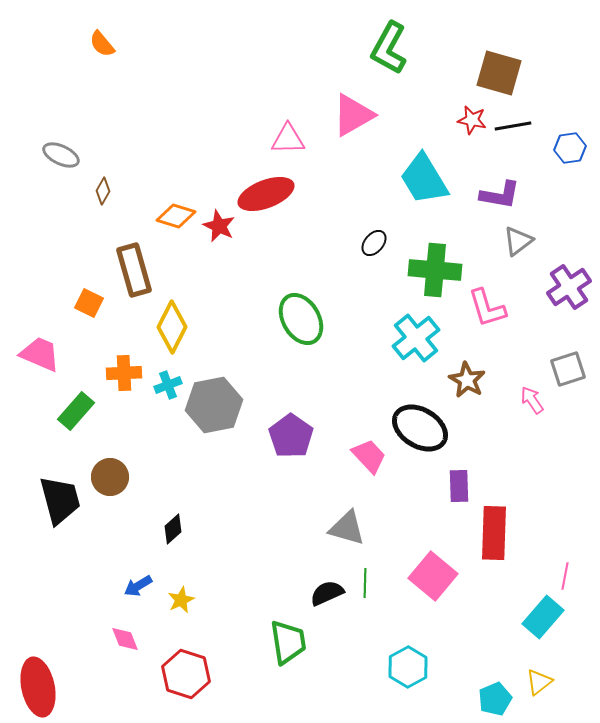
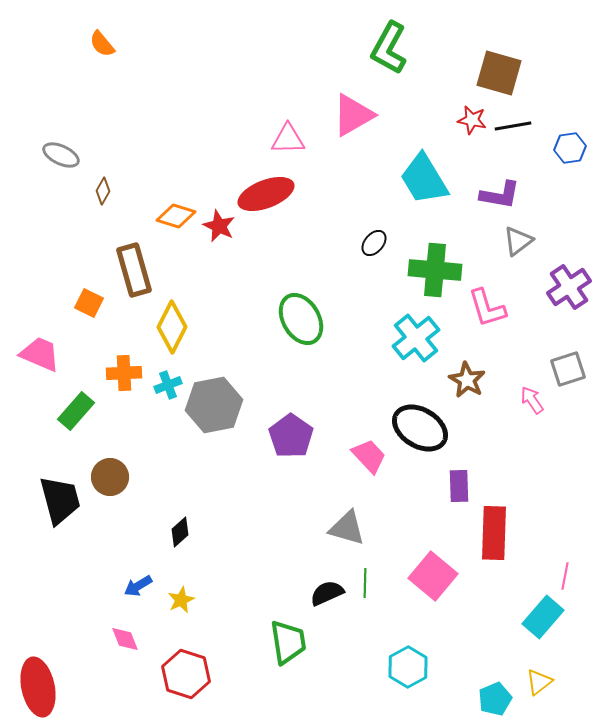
black diamond at (173, 529): moved 7 px right, 3 px down
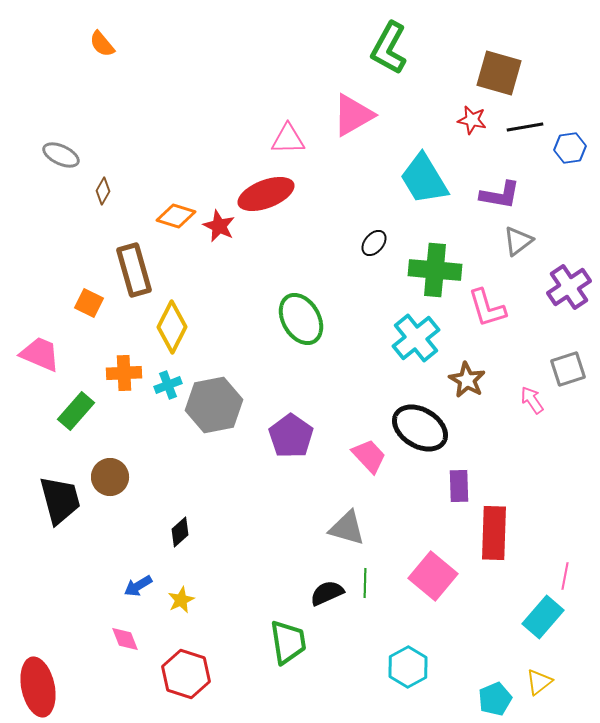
black line at (513, 126): moved 12 px right, 1 px down
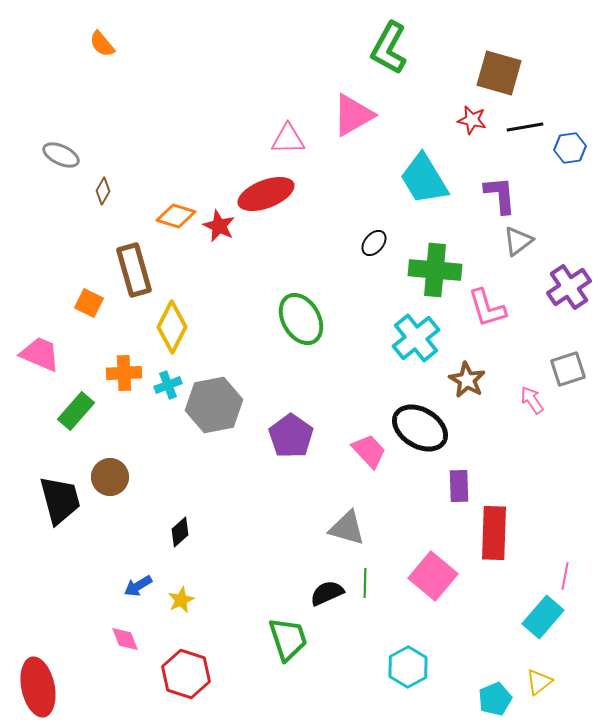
purple L-shape at (500, 195): rotated 105 degrees counterclockwise
pink trapezoid at (369, 456): moved 5 px up
green trapezoid at (288, 642): moved 3 px up; rotated 9 degrees counterclockwise
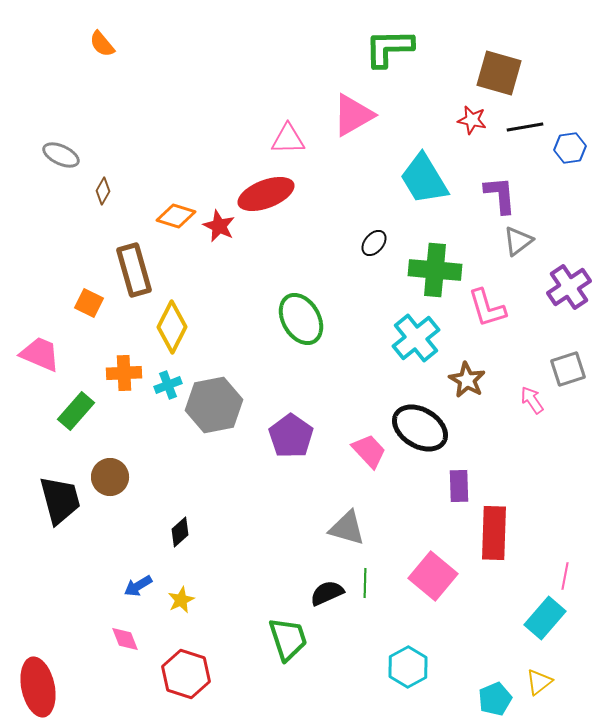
green L-shape at (389, 48): rotated 60 degrees clockwise
cyan rectangle at (543, 617): moved 2 px right, 1 px down
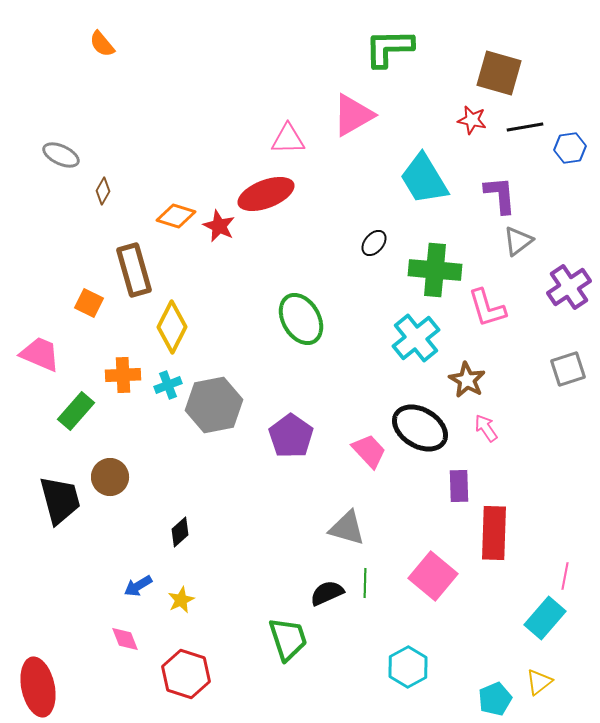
orange cross at (124, 373): moved 1 px left, 2 px down
pink arrow at (532, 400): moved 46 px left, 28 px down
